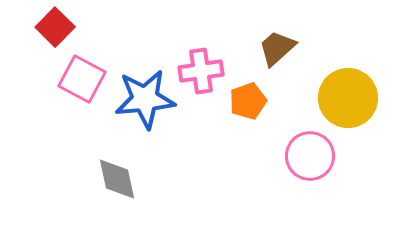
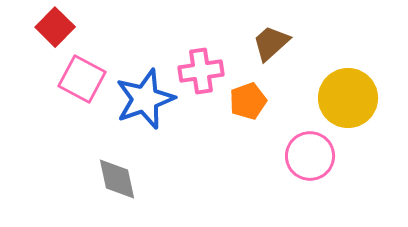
brown trapezoid: moved 6 px left, 5 px up
blue star: rotated 14 degrees counterclockwise
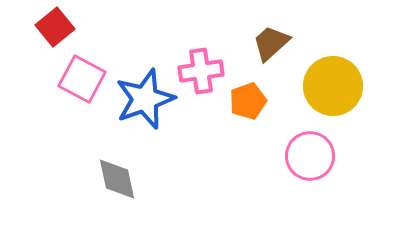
red square: rotated 6 degrees clockwise
yellow circle: moved 15 px left, 12 px up
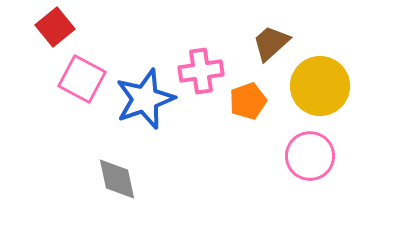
yellow circle: moved 13 px left
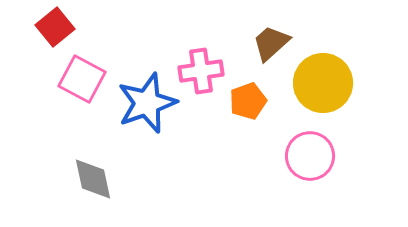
yellow circle: moved 3 px right, 3 px up
blue star: moved 2 px right, 4 px down
gray diamond: moved 24 px left
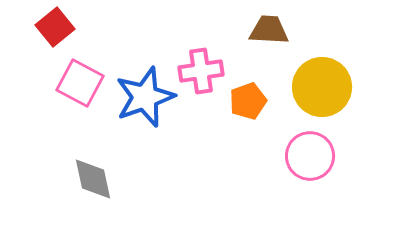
brown trapezoid: moved 2 px left, 13 px up; rotated 45 degrees clockwise
pink square: moved 2 px left, 4 px down
yellow circle: moved 1 px left, 4 px down
blue star: moved 2 px left, 6 px up
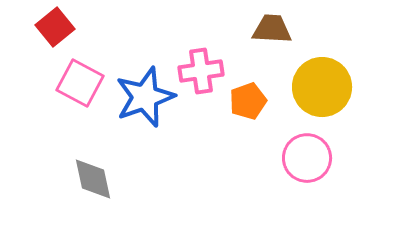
brown trapezoid: moved 3 px right, 1 px up
pink circle: moved 3 px left, 2 px down
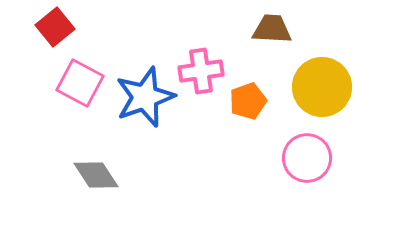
gray diamond: moved 3 px right, 4 px up; rotated 21 degrees counterclockwise
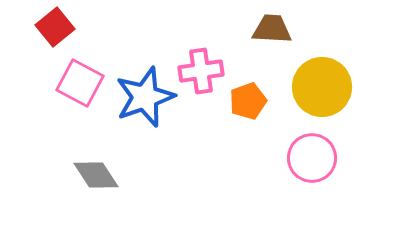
pink circle: moved 5 px right
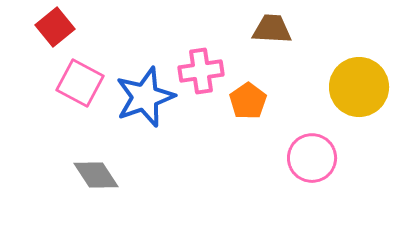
yellow circle: moved 37 px right
orange pentagon: rotated 15 degrees counterclockwise
